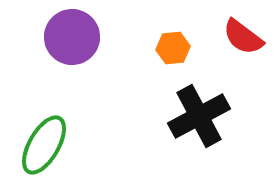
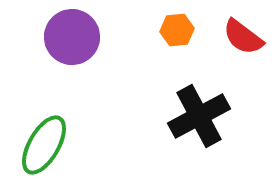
orange hexagon: moved 4 px right, 18 px up
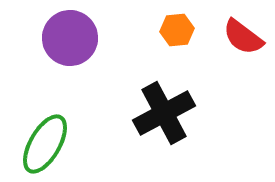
purple circle: moved 2 px left, 1 px down
black cross: moved 35 px left, 3 px up
green ellipse: moved 1 px right, 1 px up
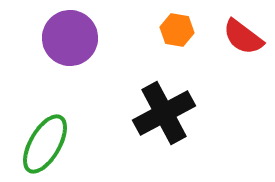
orange hexagon: rotated 16 degrees clockwise
